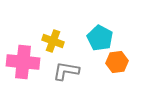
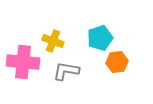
cyan pentagon: rotated 25 degrees clockwise
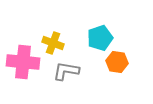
yellow cross: moved 2 px down
orange hexagon: rotated 15 degrees clockwise
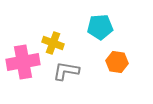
cyan pentagon: moved 11 px up; rotated 15 degrees clockwise
pink cross: rotated 16 degrees counterclockwise
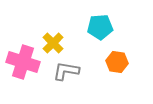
yellow cross: rotated 25 degrees clockwise
pink cross: rotated 28 degrees clockwise
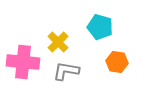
cyan pentagon: rotated 20 degrees clockwise
yellow cross: moved 5 px right, 1 px up
pink cross: rotated 12 degrees counterclockwise
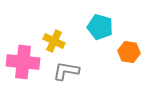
yellow cross: moved 4 px left, 1 px up; rotated 20 degrees counterclockwise
orange hexagon: moved 12 px right, 10 px up
